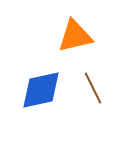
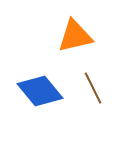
blue diamond: moved 1 px left, 1 px down; rotated 63 degrees clockwise
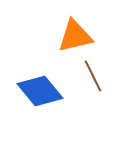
brown line: moved 12 px up
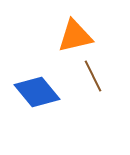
blue diamond: moved 3 px left, 1 px down
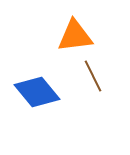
orange triangle: rotated 6 degrees clockwise
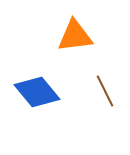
brown line: moved 12 px right, 15 px down
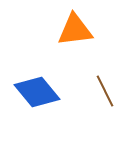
orange triangle: moved 6 px up
